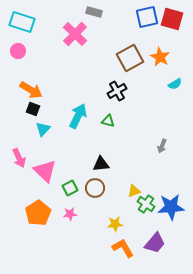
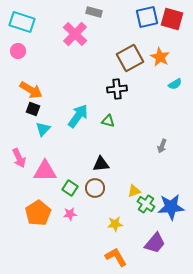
black cross: moved 2 px up; rotated 24 degrees clockwise
cyan arrow: rotated 10 degrees clockwise
pink triangle: rotated 45 degrees counterclockwise
green square: rotated 28 degrees counterclockwise
orange L-shape: moved 7 px left, 9 px down
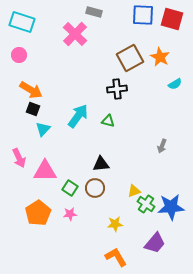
blue square: moved 4 px left, 2 px up; rotated 15 degrees clockwise
pink circle: moved 1 px right, 4 px down
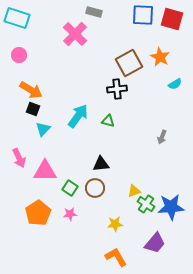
cyan rectangle: moved 5 px left, 4 px up
brown square: moved 1 px left, 5 px down
gray arrow: moved 9 px up
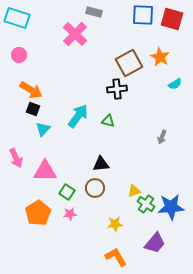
pink arrow: moved 3 px left
green square: moved 3 px left, 4 px down
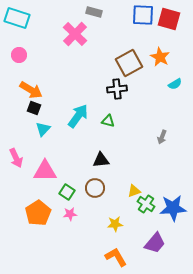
red square: moved 3 px left
black square: moved 1 px right, 1 px up
black triangle: moved 4 px up
blue star: moved 2 px right, 1 px down
